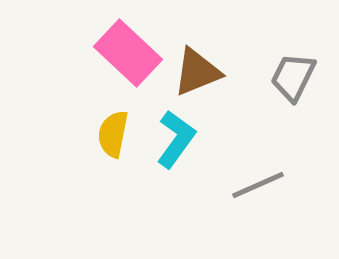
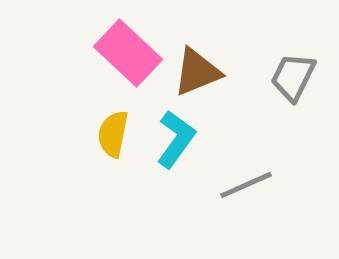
gray line: moved 12 px left
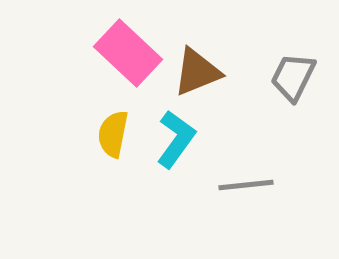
gray line: rotated 18 degrees clockwise
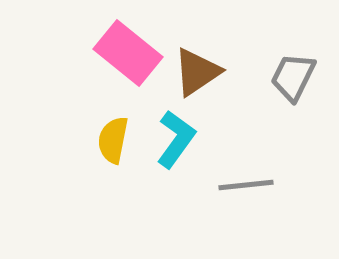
pink rectangle: rotated 4 degrees counterclockwise
brown triangle: rotated 12 degrees counterclockwise
yellow semicircle: moved 6 px down
